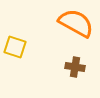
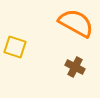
brown cross: rotated 18 degrees clockwise
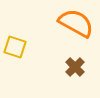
brown cross: rotated 18 degrees clockwise
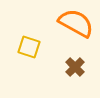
yellow square: moved 14 px right
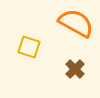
brown cross: moved 2 px down
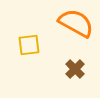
yellow square: moved 2 px up; rotated 25 degrees counterclockwise
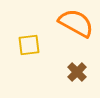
brown cross: moved 2 px right, 3 px down
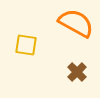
yellow square: moved 3 px left; rotated 15 degrees clockwise
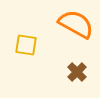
orange semicircle: moved 1 px down
